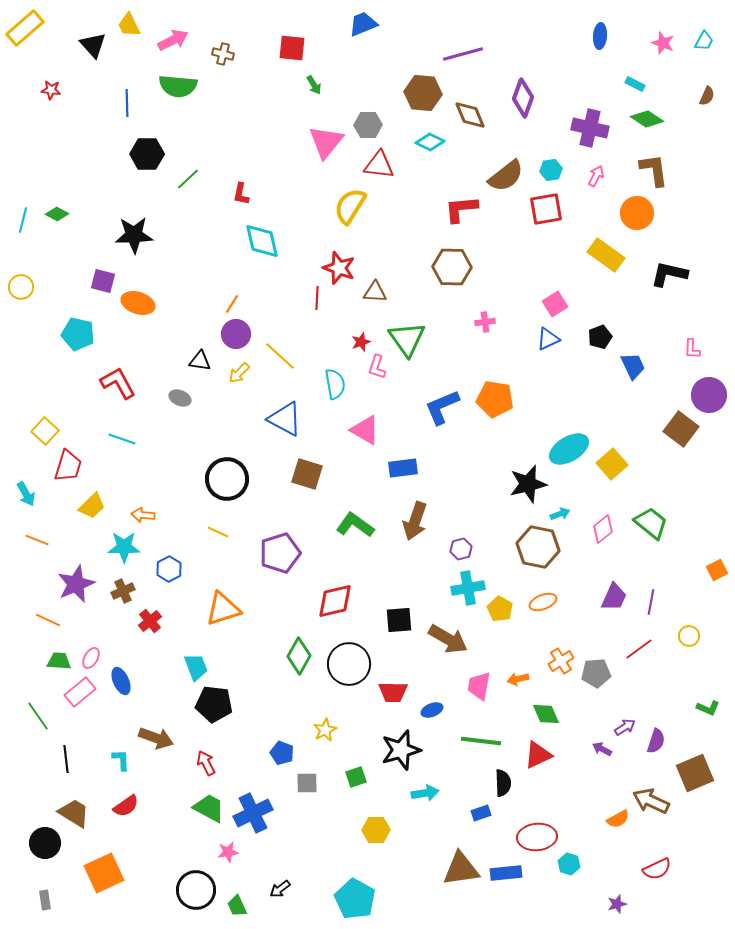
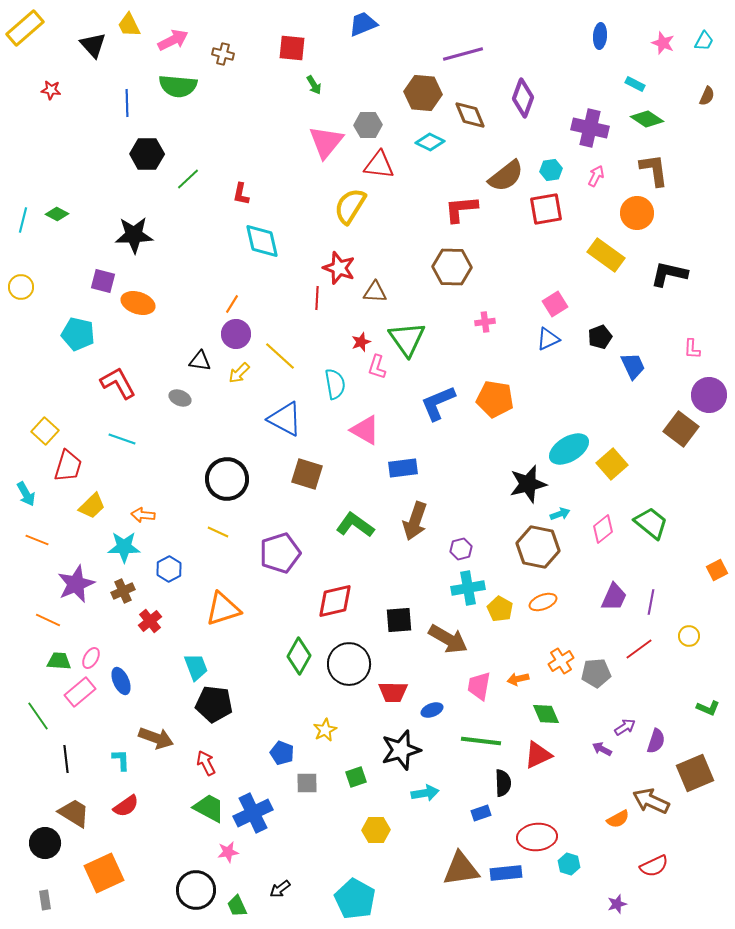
blue L-shape at (442, 407): moved 4 px left, 4 px up
red semicircle at (657, 869): moved 3 px left, 3 px up
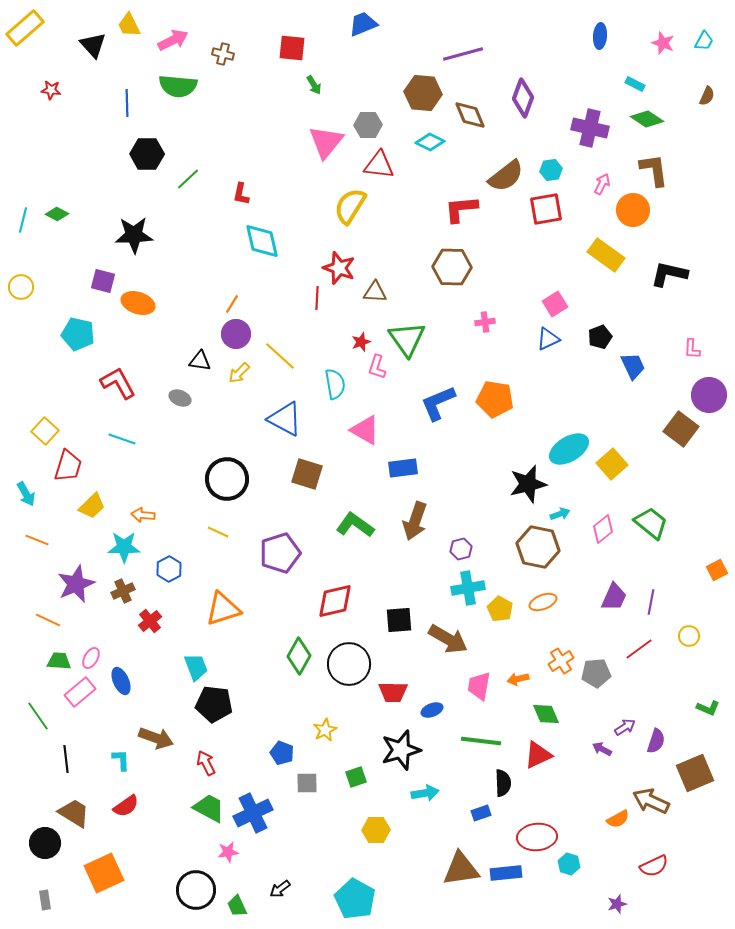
pink arrow at (596, 176): moved 6 px right, 8 px down
orange circle at (637, 213): moved 4 px left, 3 px up
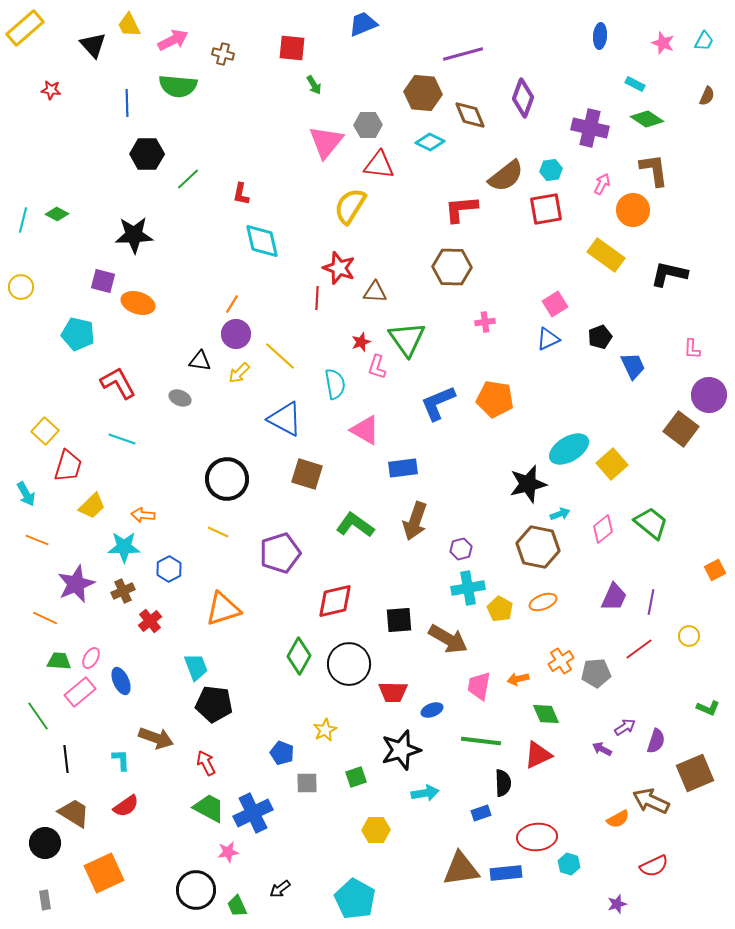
orange square at (717, 570): moved 2 px left
orange line at (48, 620): moved 3 px left, 2 px up
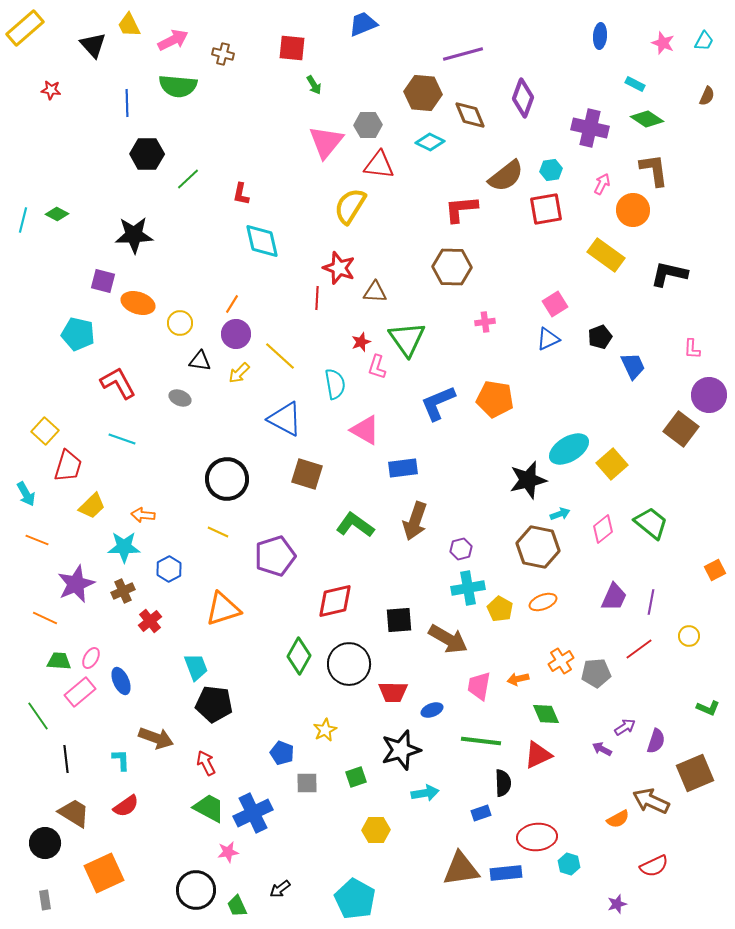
yellow circle at (21, 287): moved 159 px right, 36 px down
black star at (528, 484): moved 4 px up
purple pentagon at (280, 553): moved 5 px left, 3 px down
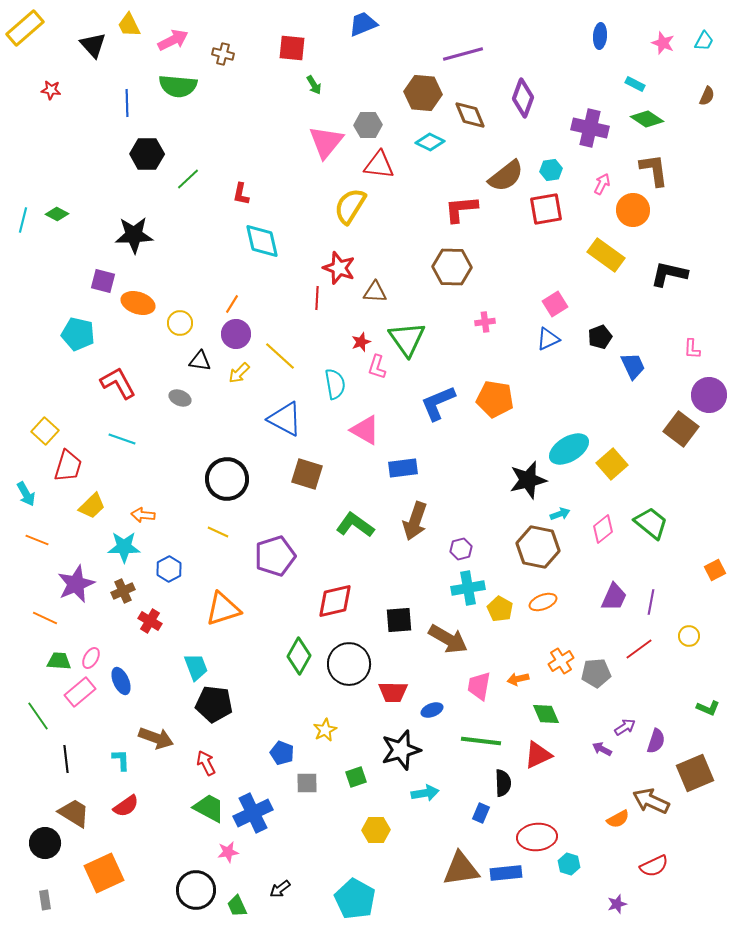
red cross at (150, 621): rotated 20 degrees counterclockwise
blue rectangle at (481, 813): rotated 48 degrees counterclockwise
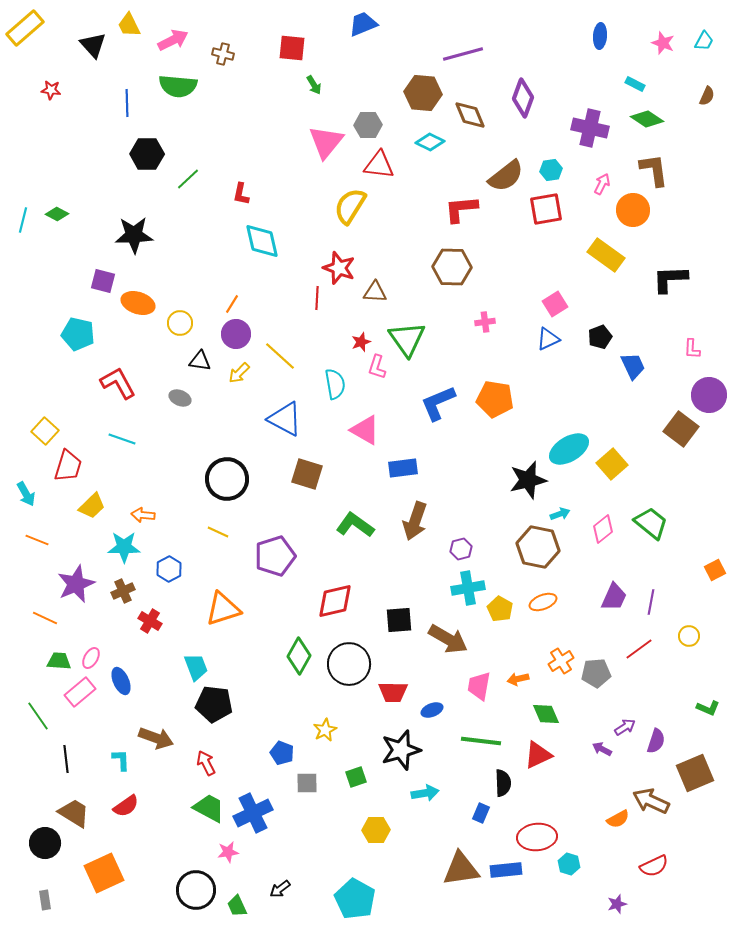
black L-shape at (669, 274): moved 1 px right, 5 px down; rotated 15 degrees counterclockwise
blue rectangle at (506, 873): moved 3 px up
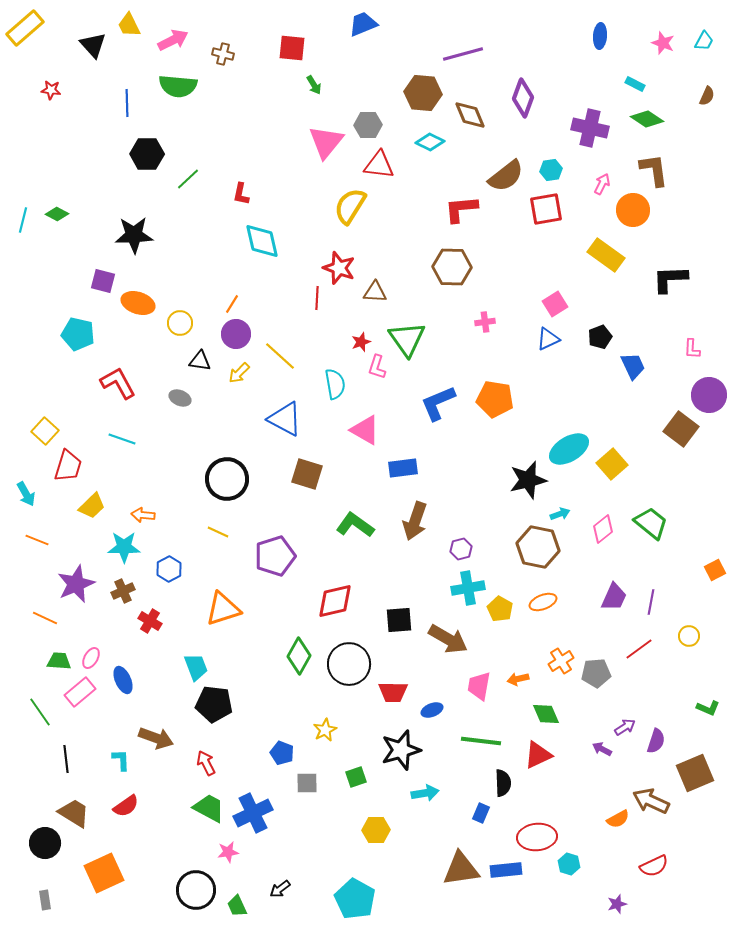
blue ellipse at (121, 681): moved 2 px right, 1 px up
green line at (38, 716): moved 2 px right, 4 px up
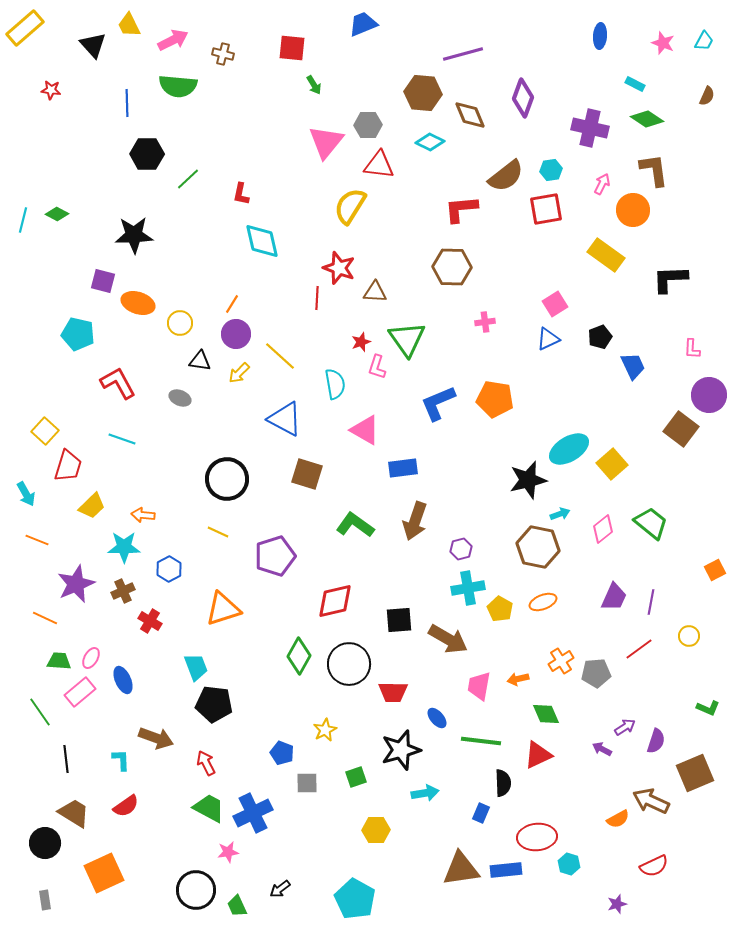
blue ellipse at (432, 710): moved 5 px right, 8 px down; rotated 70 degrees clockwise
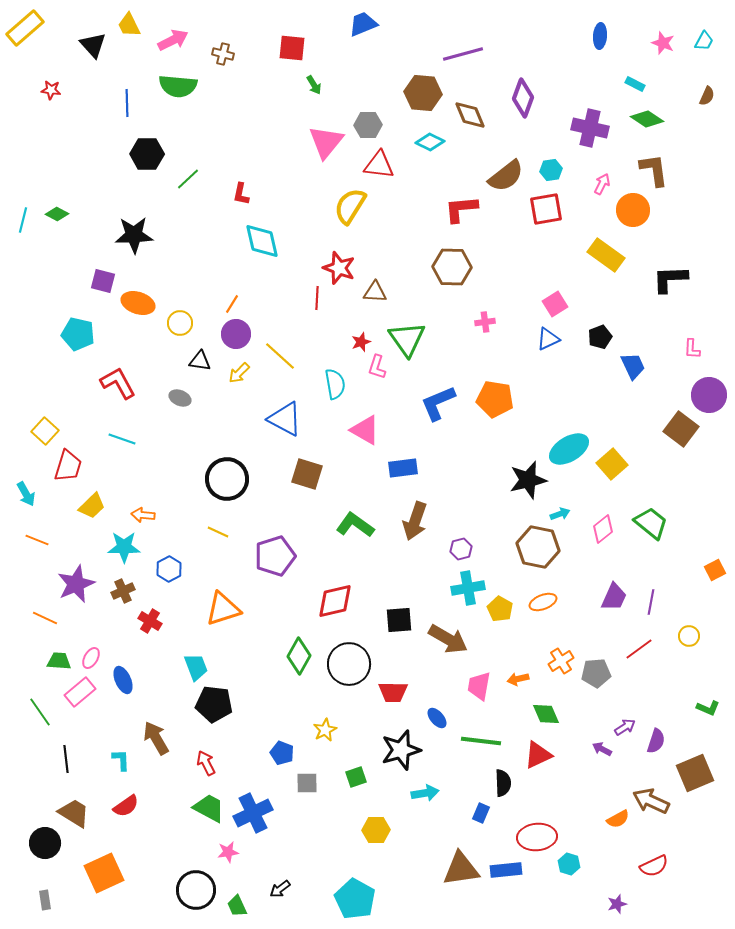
brown arrow at (156, 738): rotated 140 degrees counterclockwise
